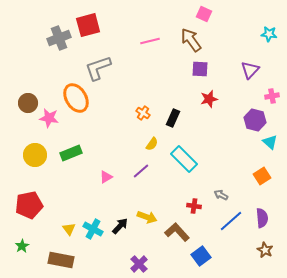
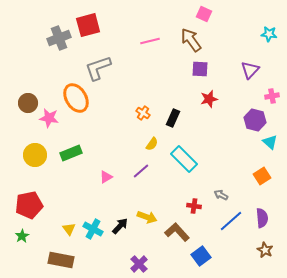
green star: moved 10 px up
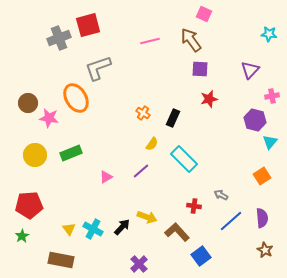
cyan triangle: rotated 28 degrees clockwise
red pentagon: rotated 8 degrees clockwise
black arrow: moved 2 px right, 1 px down
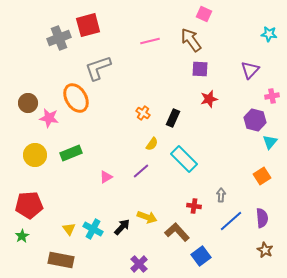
gray arrow: rotated 64 degrees clockwise
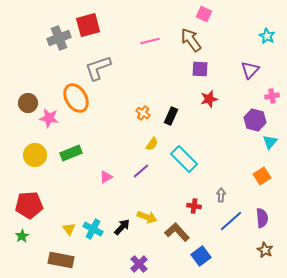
cyan star: moved 2 px left, 2 px down; rotated 21 degrees clockwise
black rectangle: moved 2 px left, 2 px up
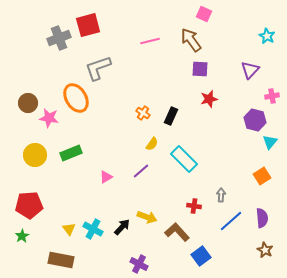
purple cross: rotated 18 degrees counterclockwise
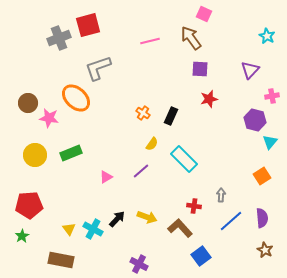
brown arrow: moved 2 px up
orange ellipse: rotated 16 degrees counterclockwise
black arrow: moved 5 px left, 8 px up
brown L-shape: moved 3 px right, 4 px up
